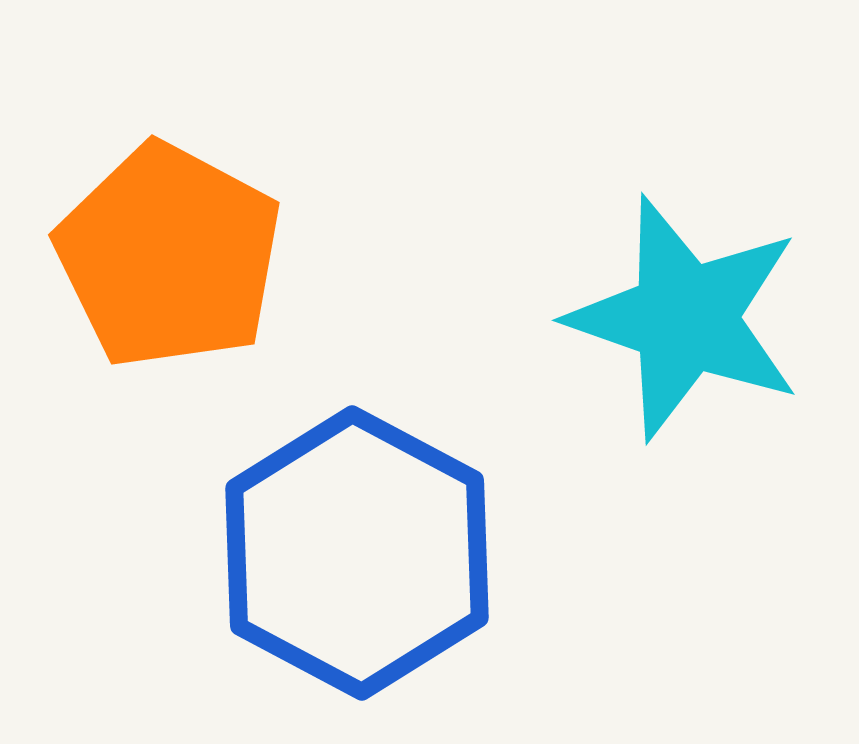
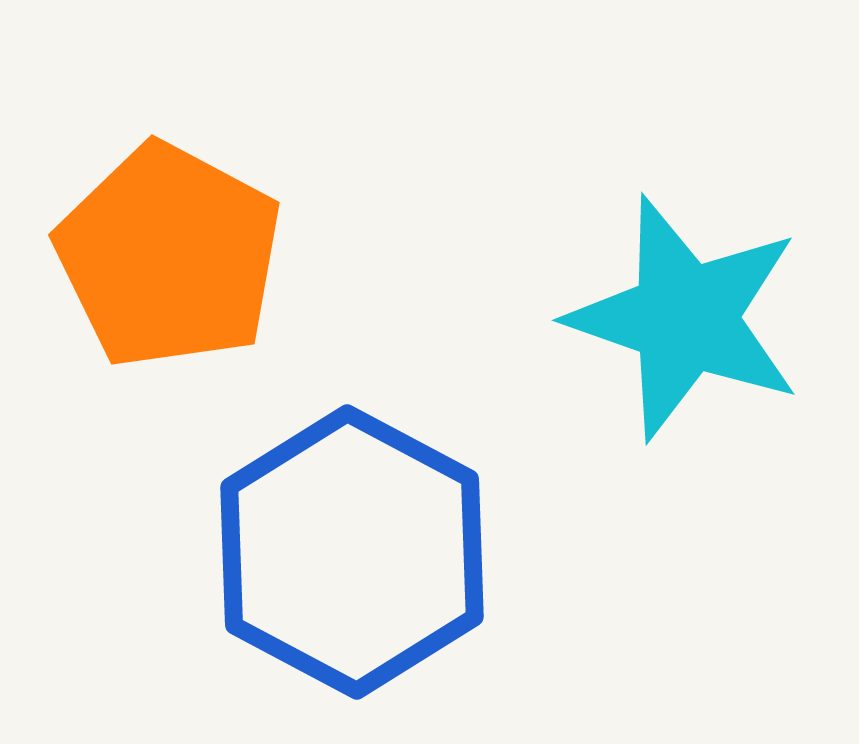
blue hexagon: moved 5 px left, 1 px up
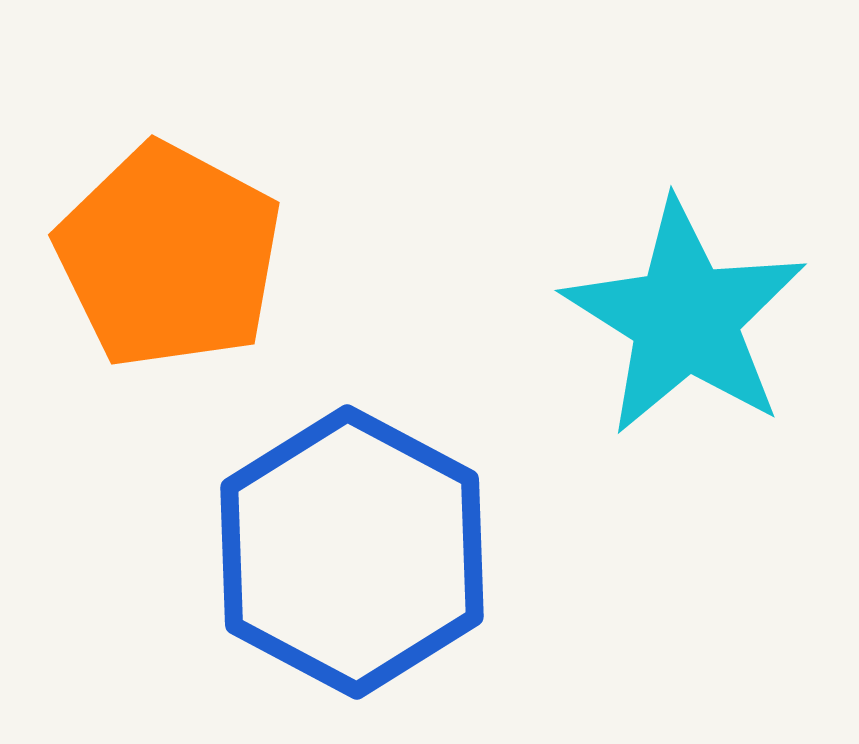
cyan star: rotated 13 degrees clockwise
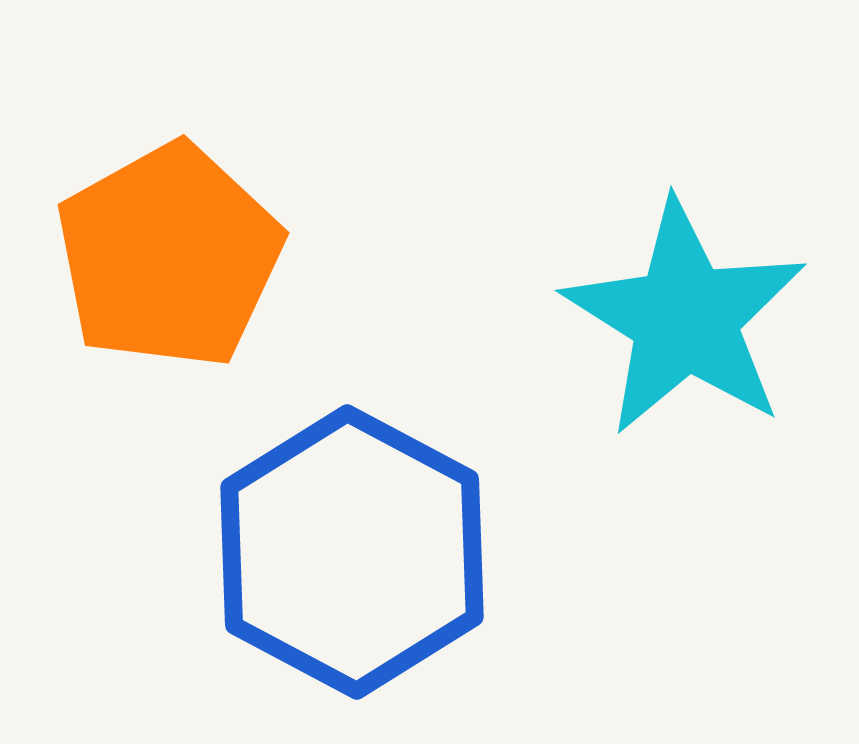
orange pentagon: rotated 15 degrees clockwise
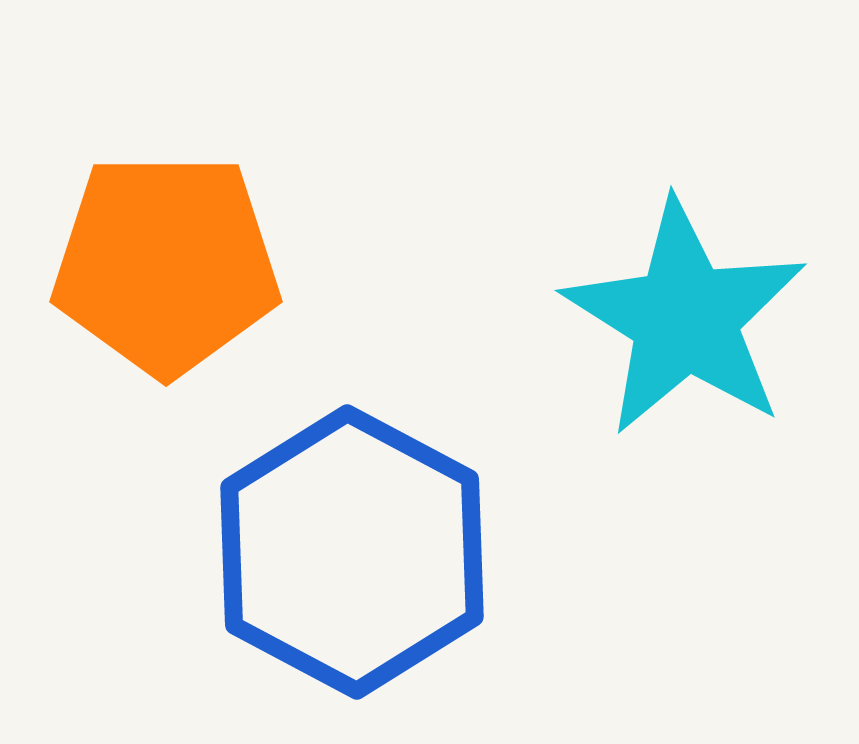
orange pentagon: moved 3 px left, 8 px down; rotated 29 degrees clockwise
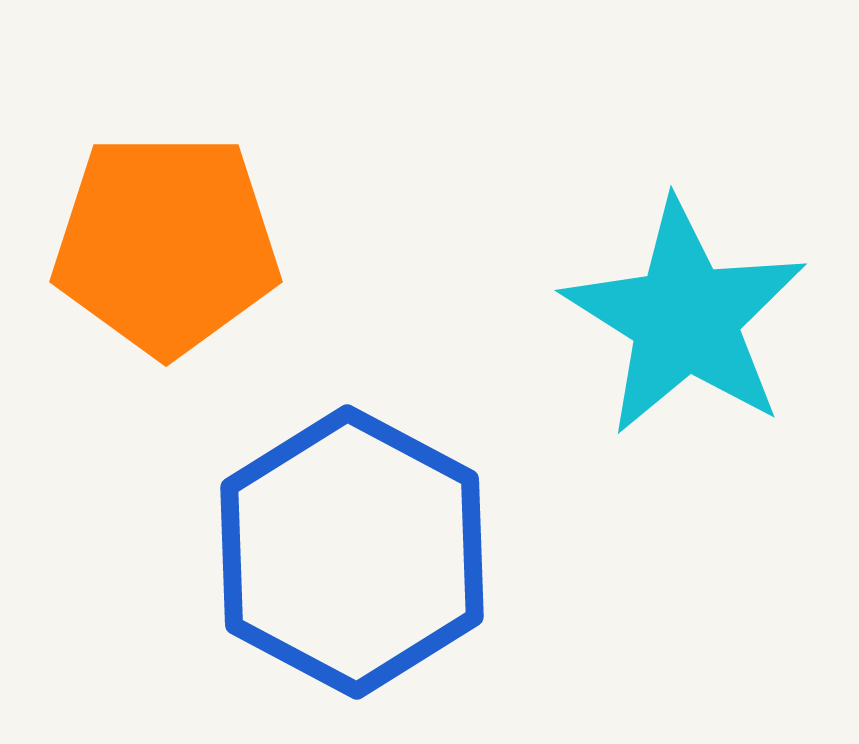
orange pentagon: moved 20 px up
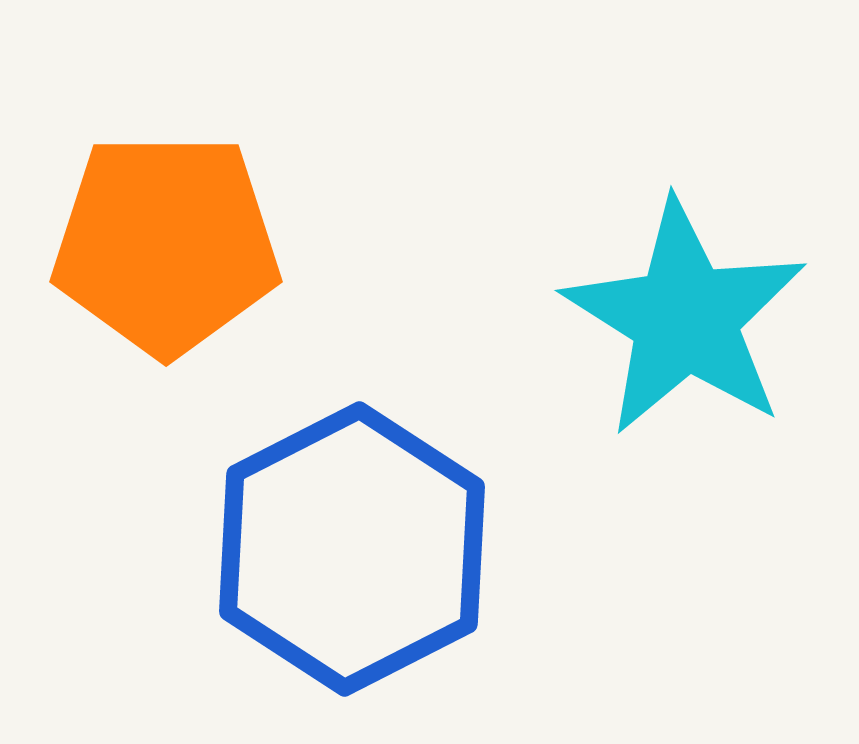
blue hexagon: moved 3 px up; rotated 5 degrees clockwise
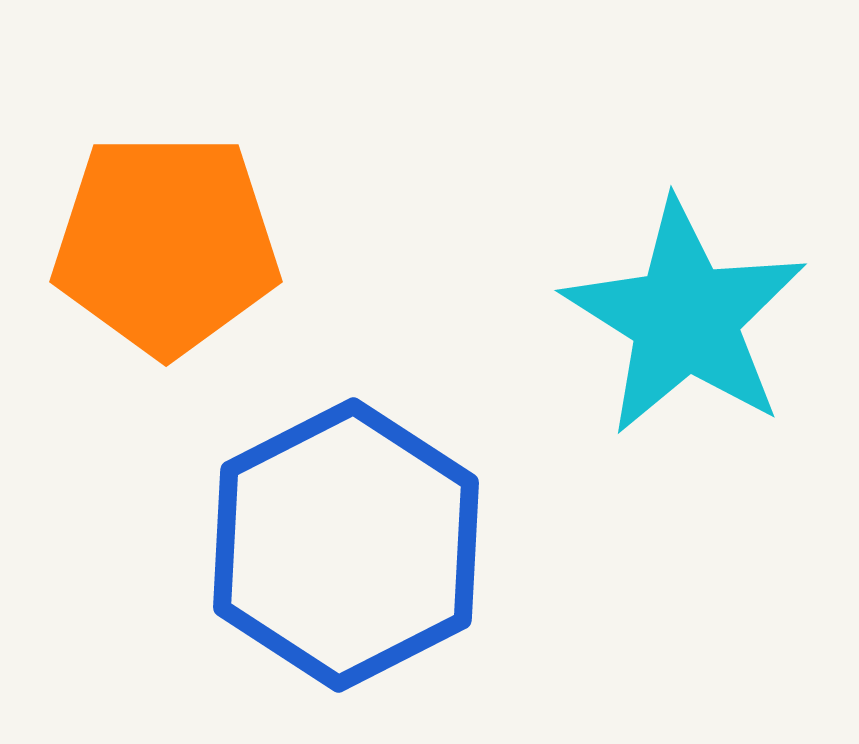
blue hexagon: moved 6 px left, 4 px up
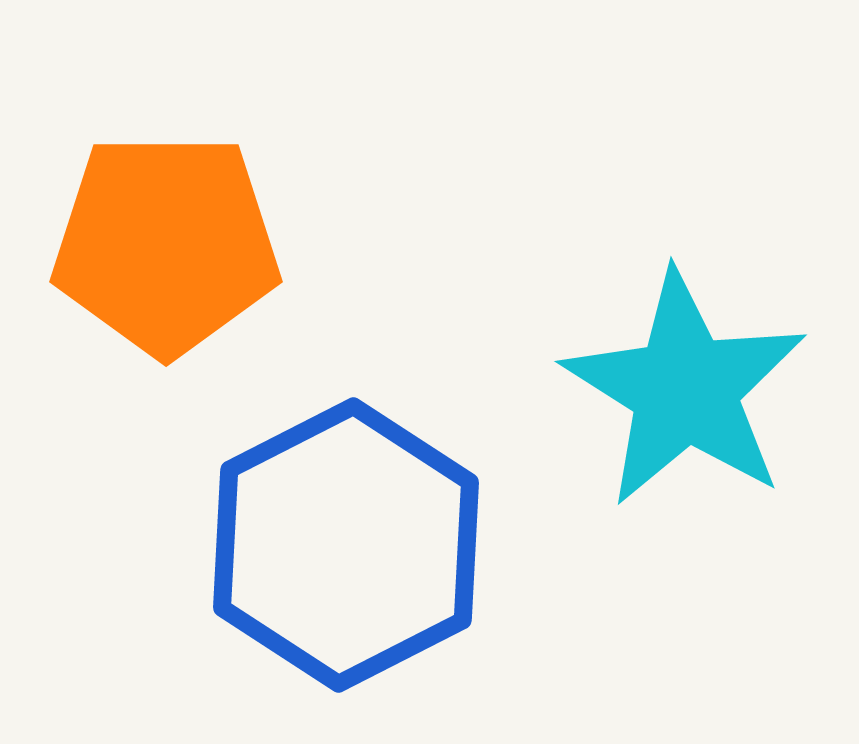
cyan star: moved 71 px down
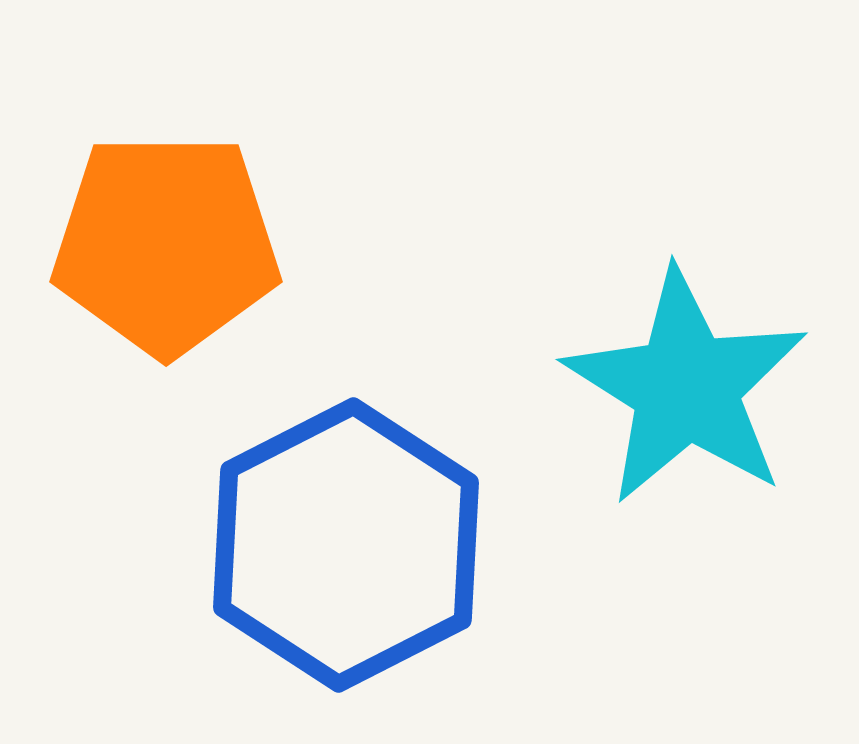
cyan star: moved 1 px right, 2 px up
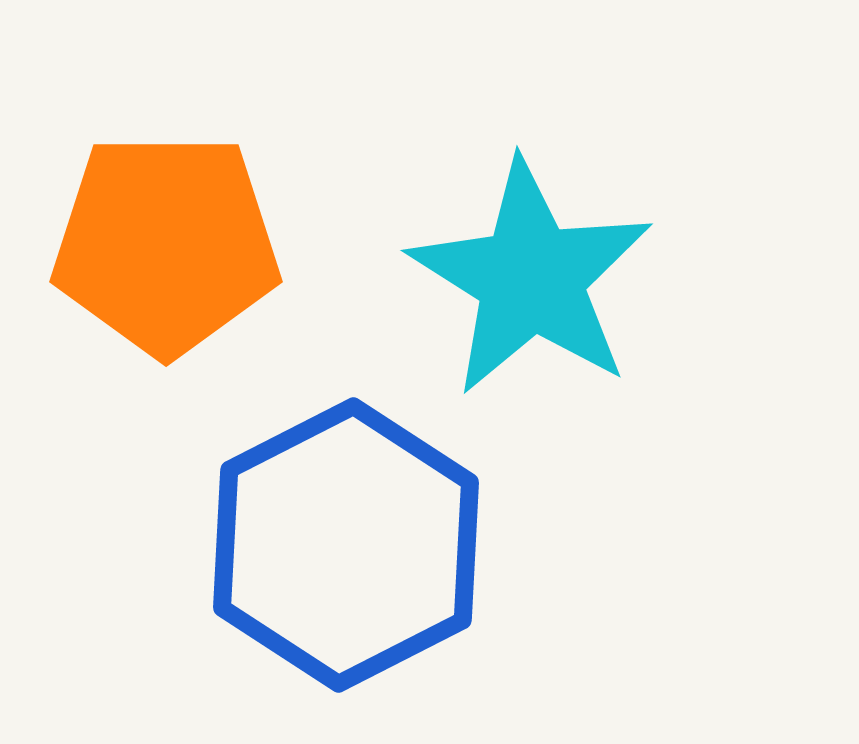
cyan star: moved 155 px left, 109 px up
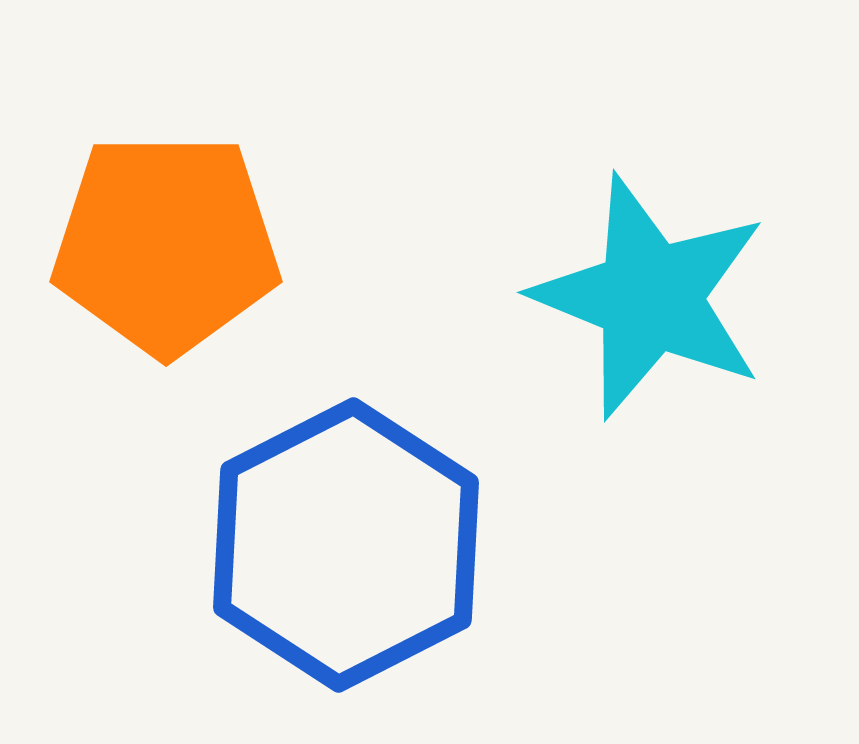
cyan star: moved 119 px right, 19 px down; rotated 10 degrees counterclockwise
